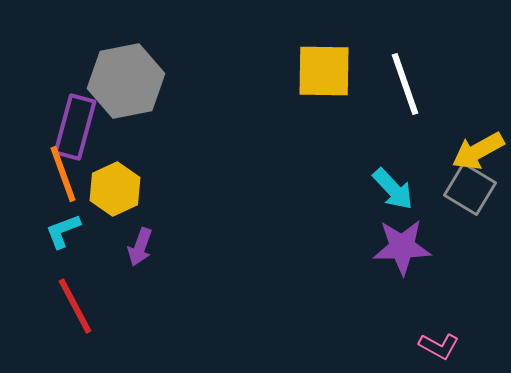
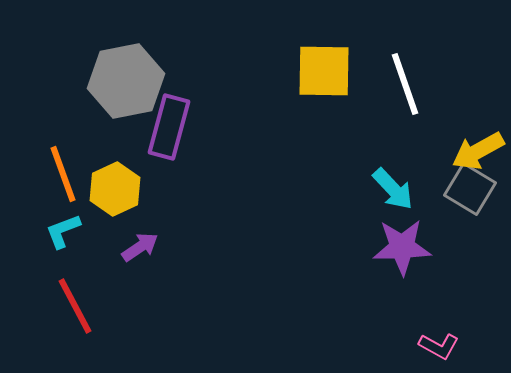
purple rectangle: moved 94 px right
purple arrow: rotated 144 degrees counterclockwise
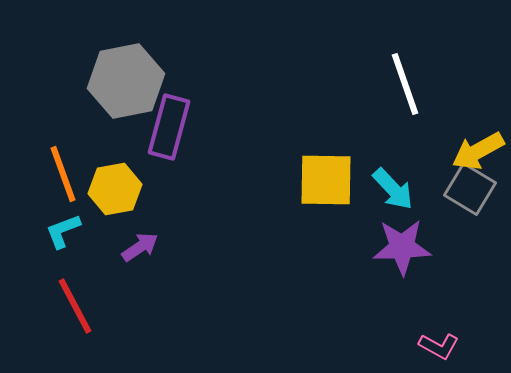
yellow square: moved 2 px right, 109 px down
yellow hexagon: rotated 15 degrees clockwise
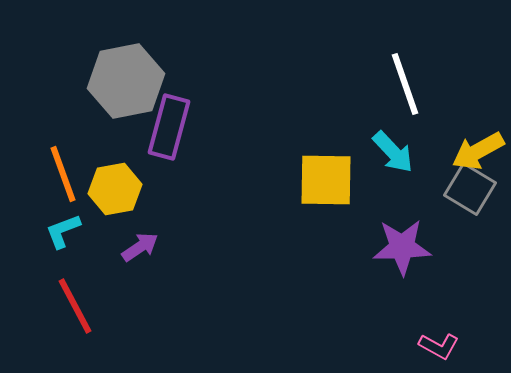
cyan arrow: moved 37 px up
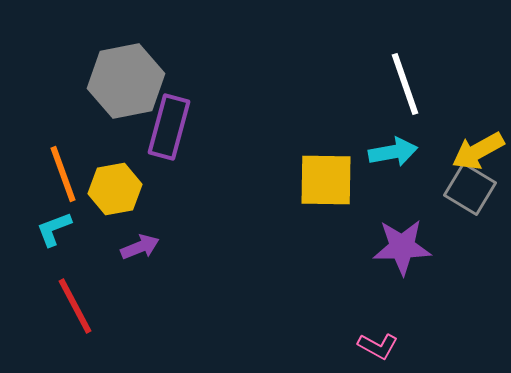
cyan arrow: rotated 57 degrees counterclockwise
cyan L-shape: moved 9 px left, 2 px up
purple arrow: rotated 12 degrees clockwise
pink L-shape: moved 61 px left
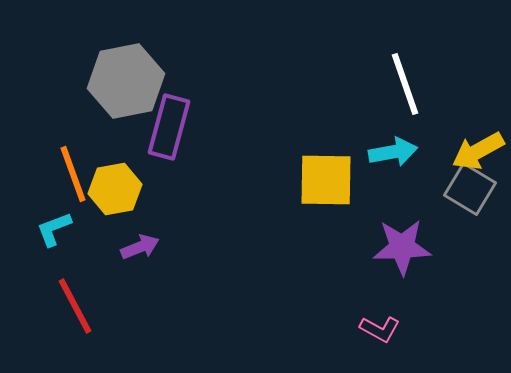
orange line: moved 10 px right
pink L-shape: moved 2 px right, 17 px up
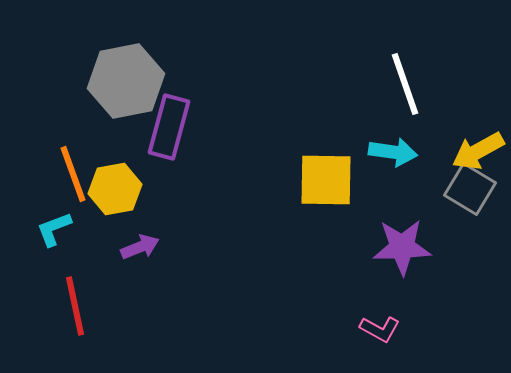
cyan arrow: rotated 18 degrees clockwise
red line: rotated 16 degrees clockwise
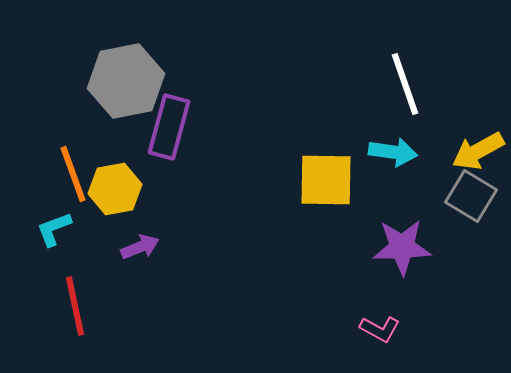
gray square: moved 1 px right, 7 px down
